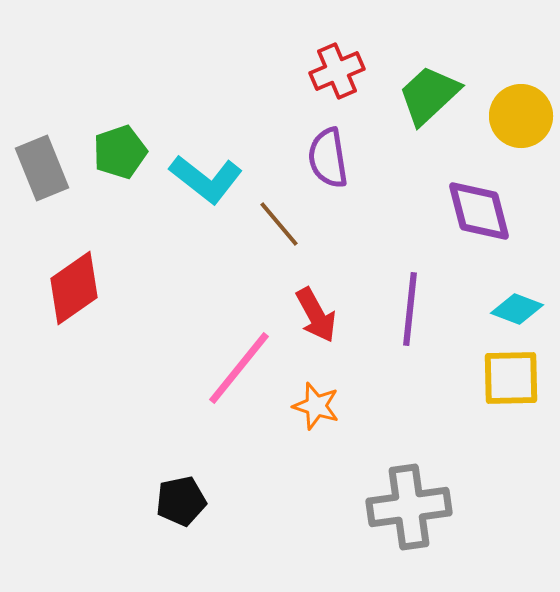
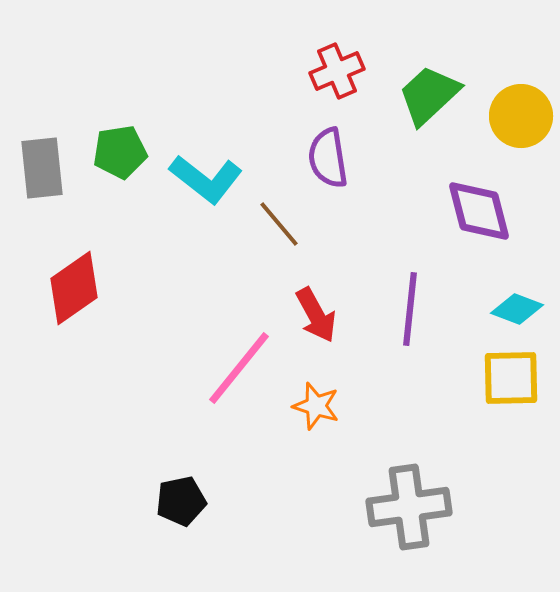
green pentagon: rotated 10 degrees clockwise
gray rectangle: rotated 16 degrees clockwise
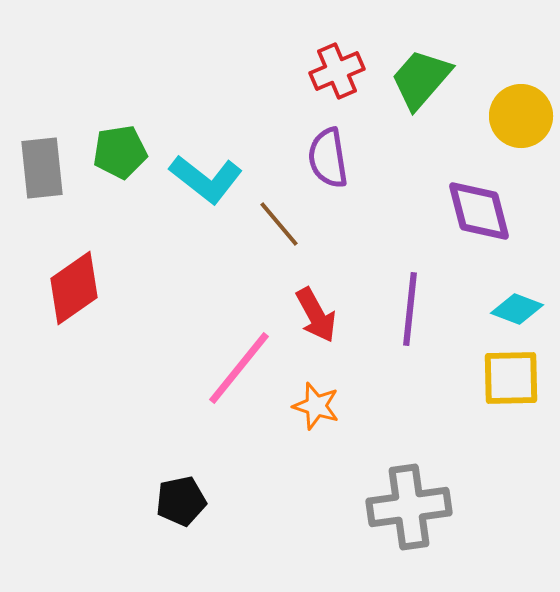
green trapezoid: moved 8 px left, 16 px up; rotated 6 degrees counterclockwise
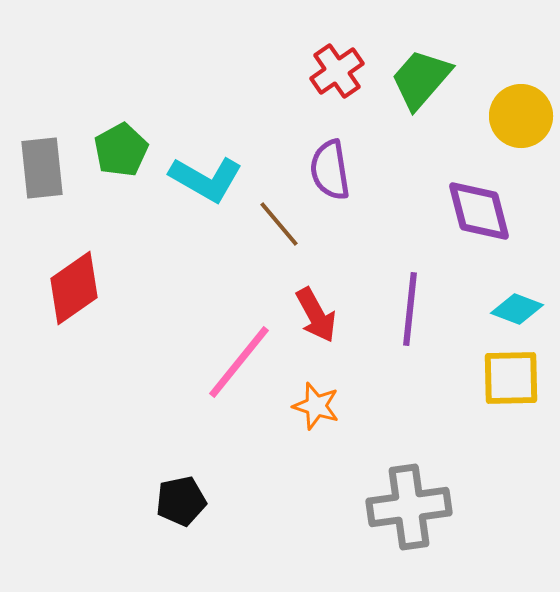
red cross: rotated 12 degrees counterclockwise
green pentagon: moved 1 px right, 2 px up; rotated 20 degrees counterclockwise
purple semicircle: moved 2 px right, 12 px down
cyan L-shape: rotated 8 degrees counterclockwise
pink line: moved 6 px up
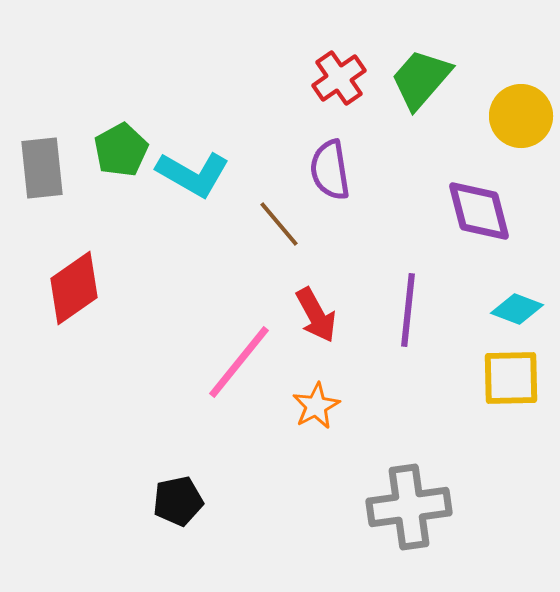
red cross: moved 2 px right, 7 px down
cyan L-shape: moved 13 px left, 5 px up
purple line: moved 2 px left, 1 px down
orange star: rotated 27 degrees clockwise
black pentagon: moved 3 px left
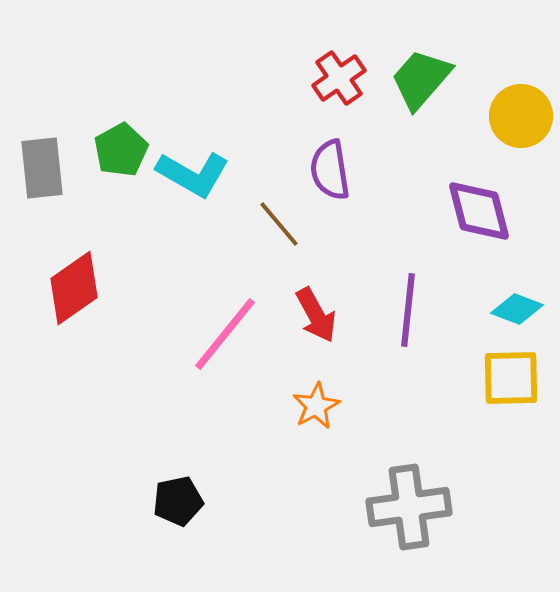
pink line: moved 14 px left, 28 px up
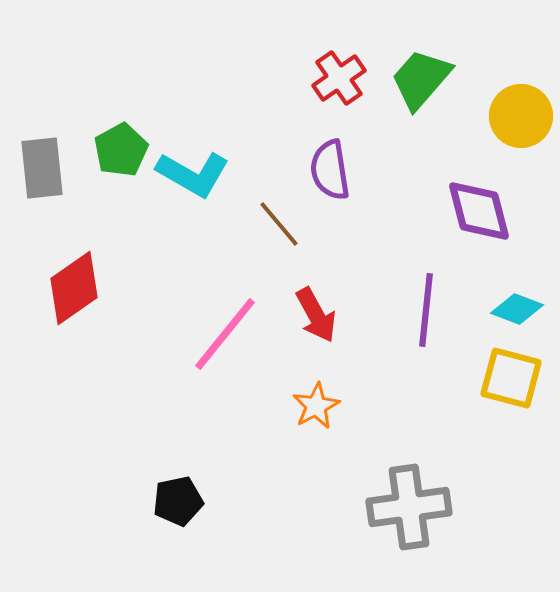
purple line: moved 18 px right
yellow square: rotated 16 degrees clockwise
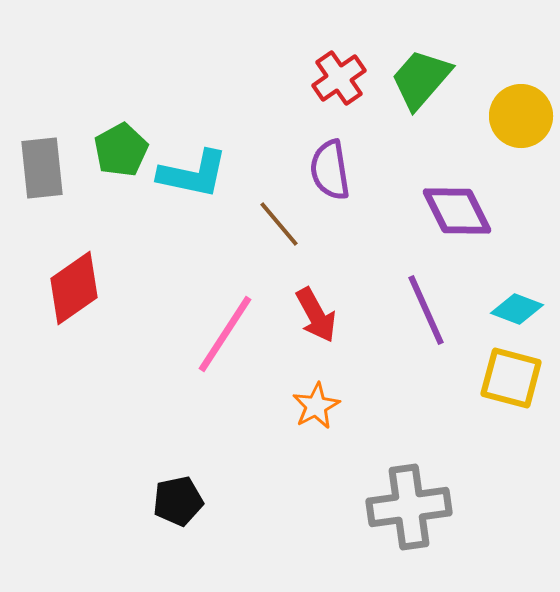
cyan L-shape: rotated 18 degrees counterclockwise
purple diamond: moved 22 px left; rotated 12 degrees counterclockwise
purple line: rotated 30 degrees counterclockwise
pink line: rotated 6 degrees counterclockwise
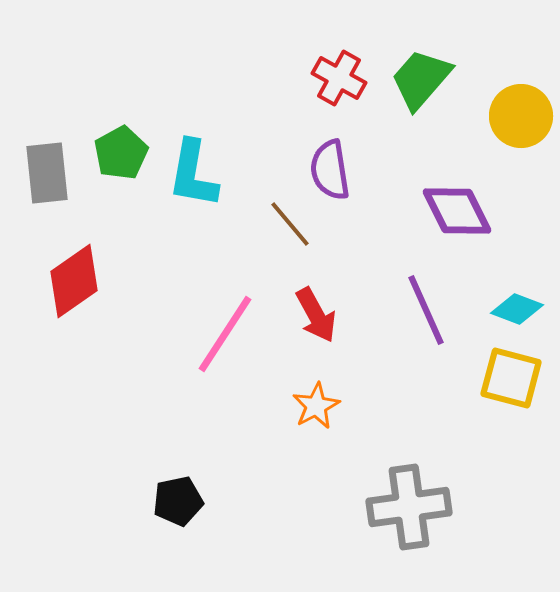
red cross: rotated 26 degrees counterclockwise
green pentagon: moved 3 px down
gray rectangle: moved 5 px right, 5 px down
cyan L-shape: rotated 88 degrees clockwise
brown line: moved 11 px right
red diamond: moved 7 px up
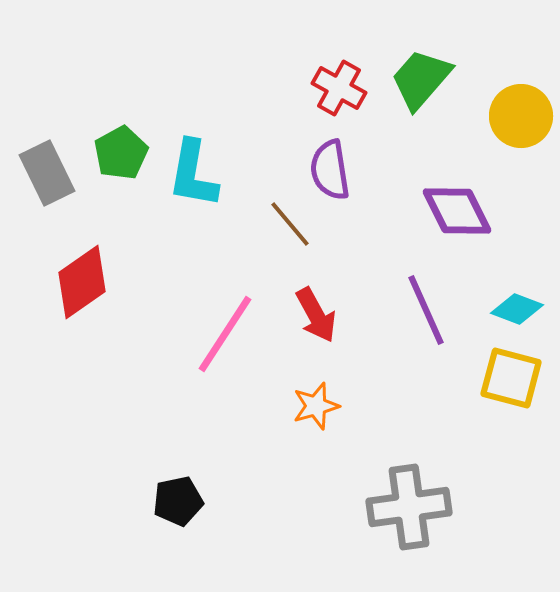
red cross: moved 10 px down
gray rectangle: rotated 20 degrees counterclockwise
red diamond: moved 8 px right, 1 px down
orange star: rotated 12 degrees clockwise
